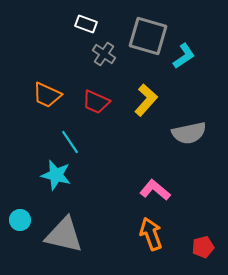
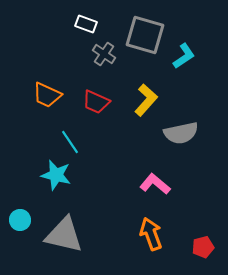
gray square: moved 3 px left, 1 px up
gray semicircle: moved 8 px left
pink L-shape: moved 6 px up
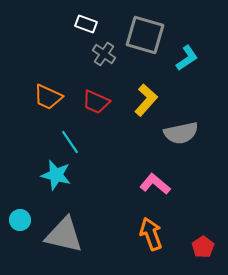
cyan L-shape: moved 3 px right, 2 px down
orange trapezoid: moved 1 px right, 2 px down
red pentagon: rotated 20 degrees counterclockwise
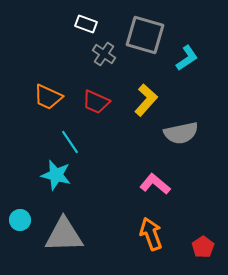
gray triangle: rotated 15 degrees counterclockwise
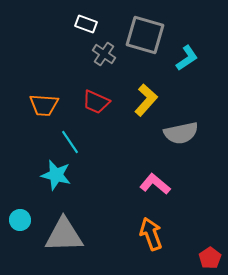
orange trapezoid: moved 4 px left, 8 px down; rotated 20 degrees counterclockwise
red pentagon: moved 7 px right, 11 px down
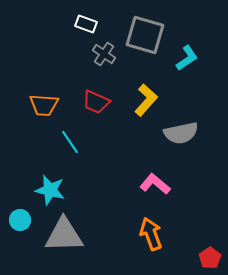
cyan star: moved 6 px left, 15 px down
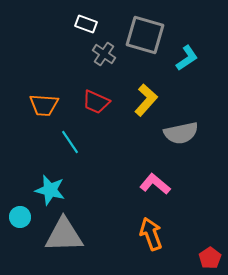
cyan circle: moved 3 px up
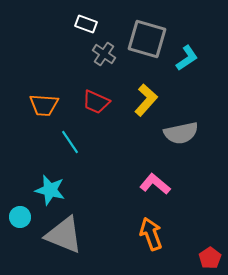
gray square: moved 2 px right, 4 px down
gray triangle: rotated 24 degrees clockwise
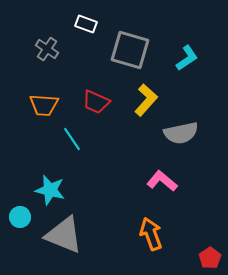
gray square: moved 17 px left, 11 px down
gray cross: moved 57 px left, 5 px up
cyan line: moved 2 px right, 3 px up
pink L-shape: moved 7 px right, 3 px up
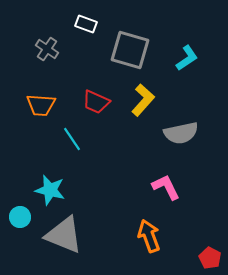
yellow L-shape: moved 3 px left
orange trapezoid: moved 3 px left
pink L-shape: moved 4 px right, 6 px down; rotated 24 degrees clockwise
orange arrow: moved 2 px left, 2 px down
red pentagon: rotated 10 degrees counterclockwise
